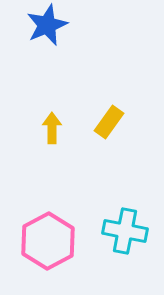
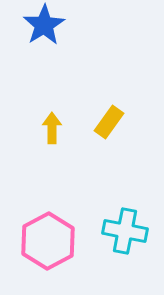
blue star: moved 3 px left; rotated 9 degrees counterclockwise
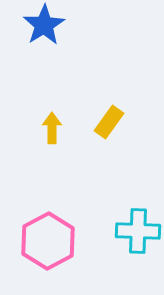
cyan cross: moved 13 px right; rotated 9 degrees counterclockwise
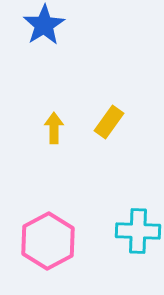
yellow arrow: moved 2 px right
